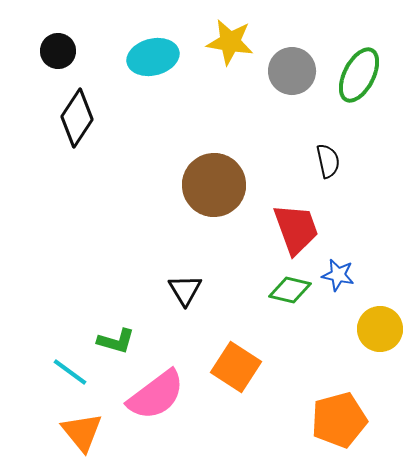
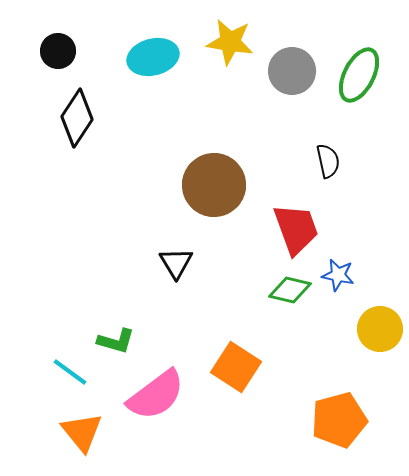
black triangle: moved 9 px left, 27 px up
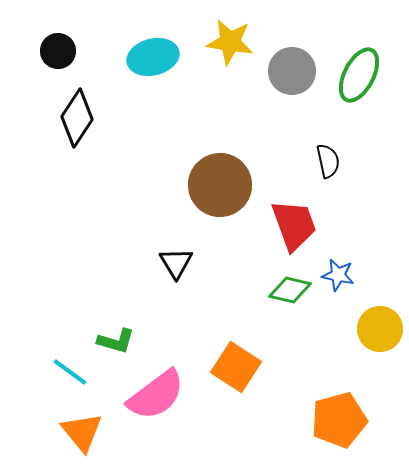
brown circle: moved 6 px right
red trapezoid: moved 2 px left, 4 px up
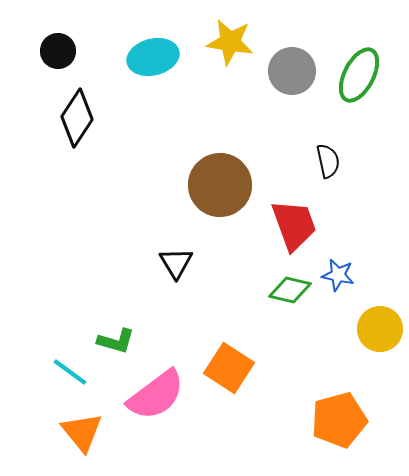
orange square: moved 7 px left, 1 px down
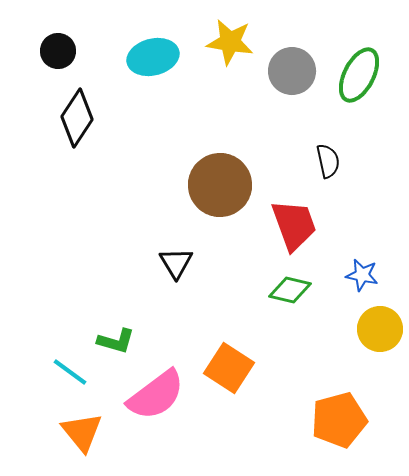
blue star: moved 24 px right
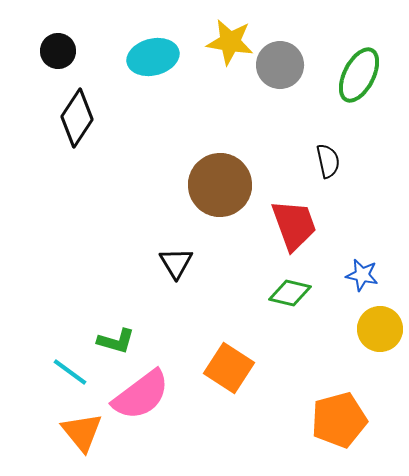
gray circle: moved 12 px left, 6 px up
green diamond: moved 3 px down
pink semicircle: moved 15 px left
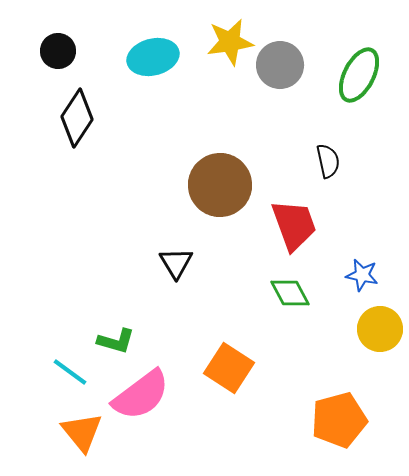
yellow star: rotated 18 degrees counterclockwise
green diamond: rotated 48 degrees clockwise
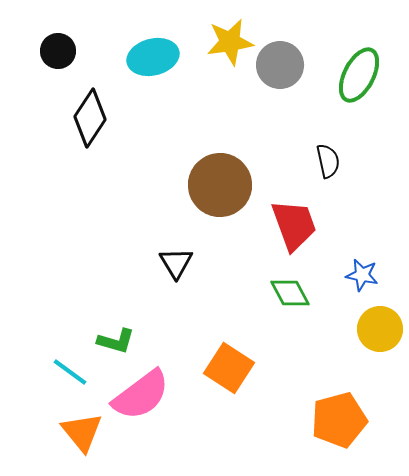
black diamond: moved 13 px right
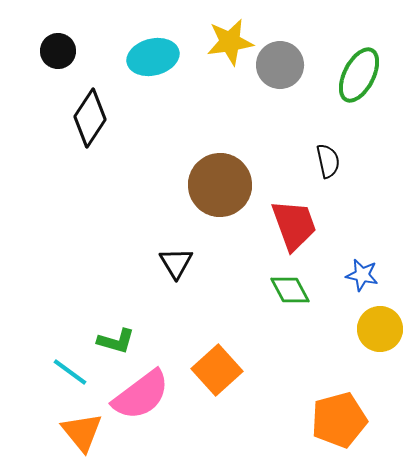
green diamond: moved 3 px up
orange square: moved 12 px left, 2 px down; rotated 15 degrees clockwise
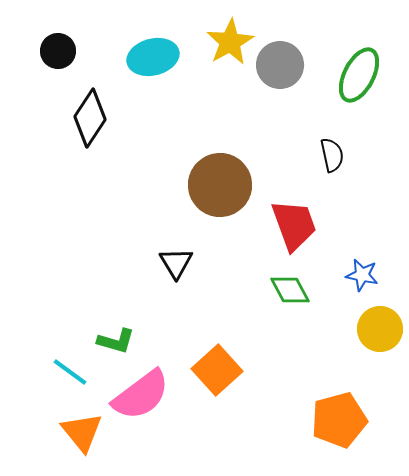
yellow star: rotated 21 degrees counterclockwise
black semicircle: moved 4 px right, 6 px up
